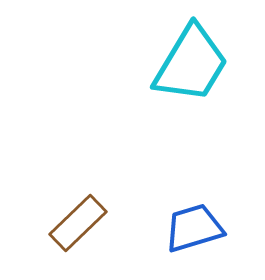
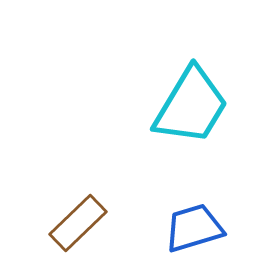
cyan trapezoid: moved 42 px down
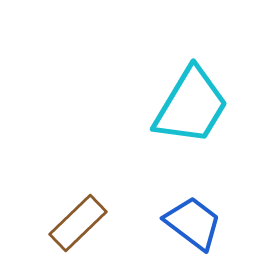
blue trapezoid: moved 1 px left, 5 px up; rotated 54 degrees clockwise
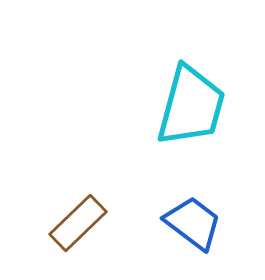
cyan trapezoid: rotated 16 degrees counterclockwise
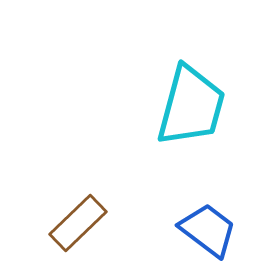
blue trapezoid: moved 15 px right, 7 px down
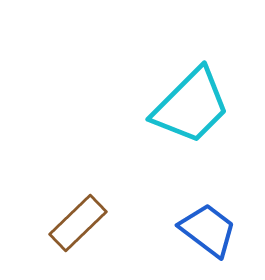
cyan trapezoid: rotated 30 degrees clockwise
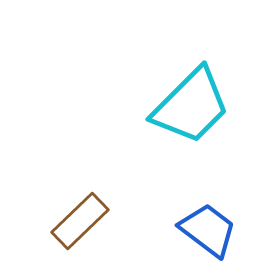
brown rectangle: moved 2 px right, 2 px up
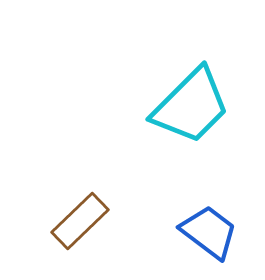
blue trapezoid: moved 1 px right, 2 px down
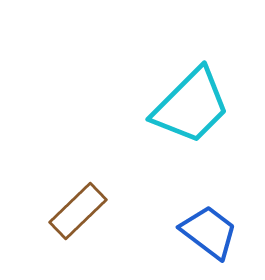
brown rectangle: moved 2 px left, 10 px up
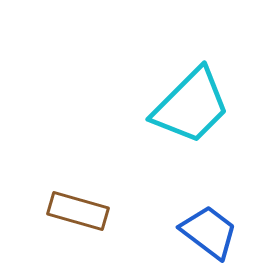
brown rectangle: rotated 60 degrees clockwise
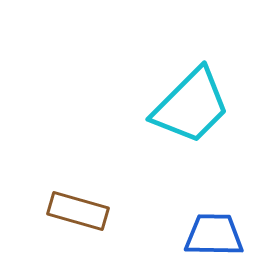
blue trapezoid: moved 5 px right, 3 px down; rotated 36 degrees counterclockwise
